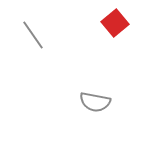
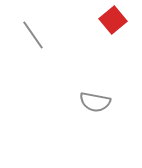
red square: moved 2 px left, 3 px up
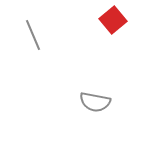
gray line: rotated 12 degrees clockwise
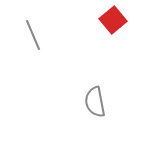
gray semicircle: rotated 68 degrees clockwise
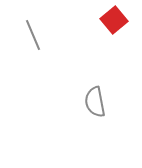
red square: moved 1 px right
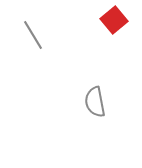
gray line: rotated 8 degrees counterclockwise
